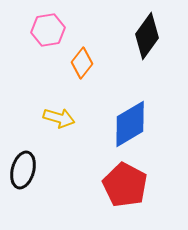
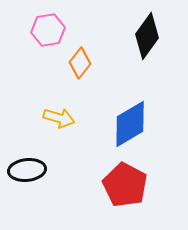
orange diamond: moved 2 px left
black ellipse: moved 4 px right; rotated 69 degrees clockwise
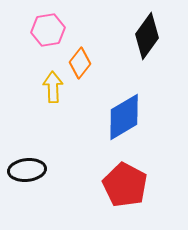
yellow arrow: moved 6 px left, 31 px up; rotated 108 degrees counterclockwise
blue diamond: moved 6 px left, 7 px up
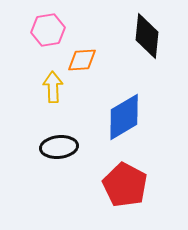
black diamond: rotated 30 degrees counterclockwise
orange diamond: moved 2 px right, 3 px up; rotated 48 degrees clockwise
black ellipse: moved 32 px right, 23 px up
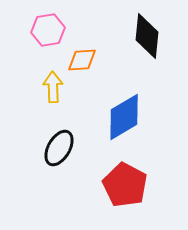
black ellipse: moved 1 px down; rotated 54 degrees counterclockwise
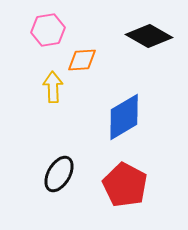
black diamond: moved 2 px right; rotated 66 degrees counterclockwise
black ellipse: moved 26 px down
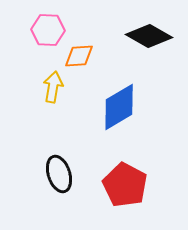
pink hexagon: rotated 12 degrees clockwise
orange diamond: moved 3 px left, 4 px up
yellow arrow: rotated 12 degrees clockwise
blue diamond: moved 5 px left, 10 px up
black ellipse: rotated 48 degrees counterclockwise
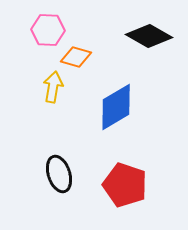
orange diamond: moved 3 px left, 1 px down; rotated 20 degrees clockwise
blue diamond: moved 3 px left
red pentagon: rotated 9 degrees counterclockwise
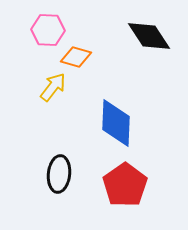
black diamond: rotated 27 degrees clockwise
yellow arrow: rotated 28 degrees clockwise
blue diamond: moved 16 px down; rotated 57 degrees counterclockwise
black ellipse: rotated 24 degrees clockwise
red pentagon: rotated 18 degrees clockwise
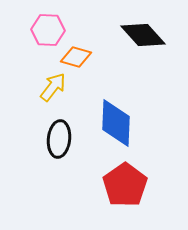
black diamond: moved 6 px left, 1 px up; rotated 9 degrees counterclockwise
black ellipse: moved 35 px up
